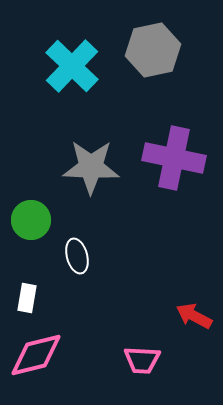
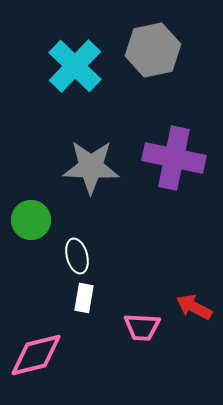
cyan cross: moved 3 px right
white rectangle: moved 57 px right
red arrow: moved 9 px up
pink trapezoid: moved 33 px up
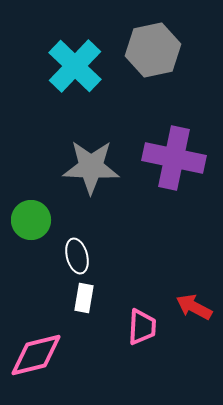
pink trapezoid: rotated 90 degrees counterclockwise
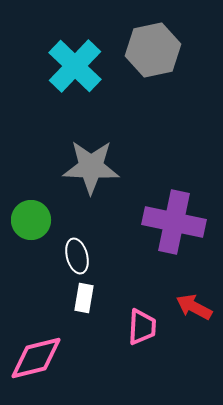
purple cross: moved 64 px down
pink diamond: moved 3 px down
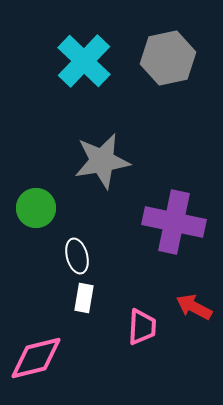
gray hexagon: moved 15 px right, 8 px down
cyan cross: moved 9 px right, 5 px up
gray star: moved 11 px right, 6 px up; rotated 12 degrees counterclockwise
green circle: moved 5 px right, 12 px up
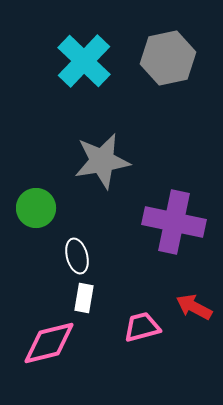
pink trapezoid: rotated 108 degrees counterclockwise
pink diamond: moved 13 px right, 15 px up
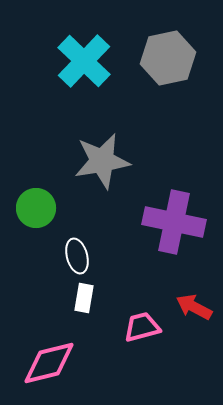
pink diamond: moved 20 px down
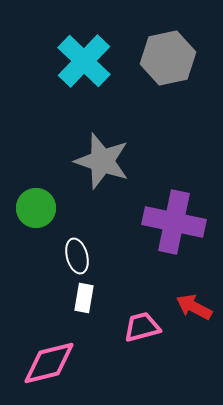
gray star: rotated 28 degrees clockwise
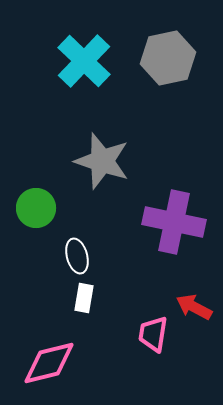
pink trapezoid: moved 11 px right, 7 px down; rotated 66 degrees counterclockwise
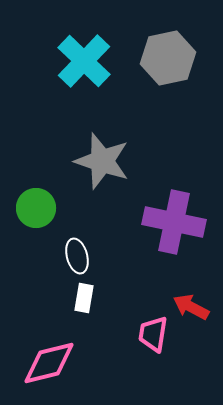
red arrow: moved 3 px left
